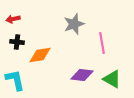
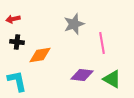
cyan L-shape: moved 2 px right, 1 px down
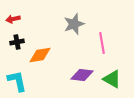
black cross: rotated 16 degrees counterclockwise
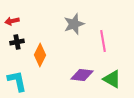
red arrow: moved 1 px left, 2 px down
pink line: moved 1 px right, 2 px up
orange diamond: rotated 55 degrees counterclockwise
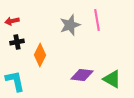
gray star: moved 4 px left, 1 px down
pink line: moved 6 px left, 21 px up
cyan L-shape: moved 2 px left
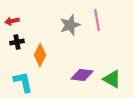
cyan L-shape: moved 8 px right, 1 px down
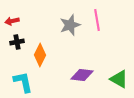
green triangle: moved 7 px right
